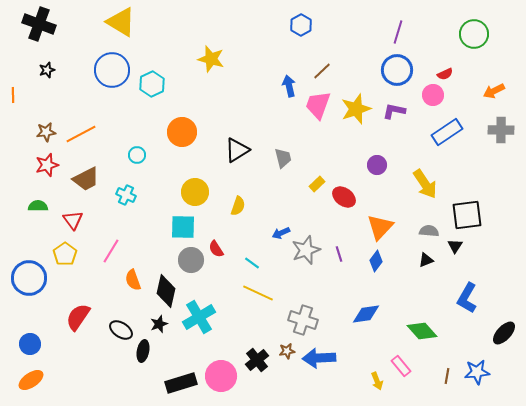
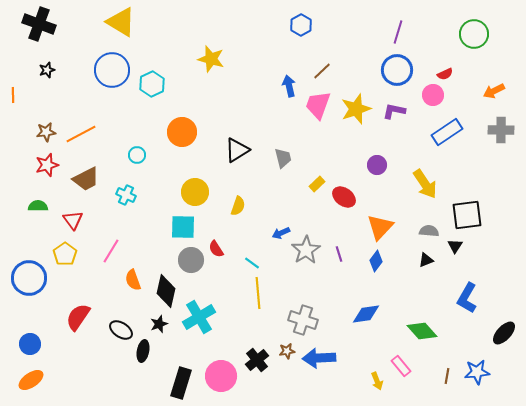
gray star at (306, 250): rotated 12 degrees counterclockwise
yellow line at (258, 293): rotated 60 degrees clockwise
black rectangle at (181, 383): rotated 56 degrees counterclockwise
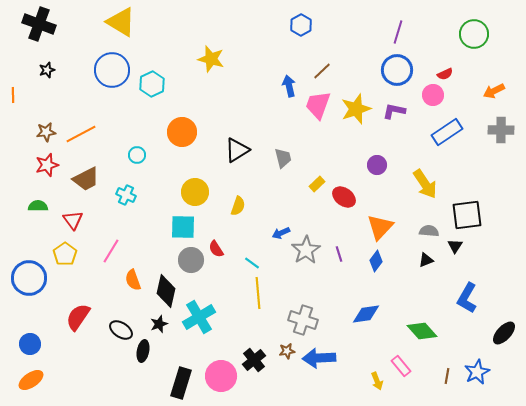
black cross at (257, 360): moved 3 px left
blue star at (477, 372): rotated 20 degrees counterclockwise
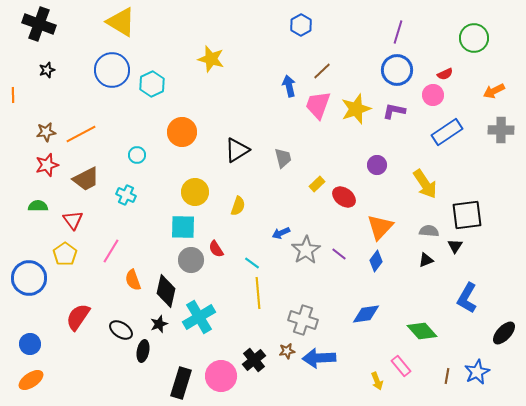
green circle at (474, 34): moved 4 px down
purple line at (339, 254): rotated 35 degrees counterclockwise
